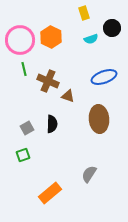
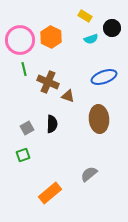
yellow rectangle: moved 1 px right, 3 px down; rotated 40 degrees counterclockwise
brown cross: moved 1 px down
gray semicircle: rotated 18 degrees clockwise
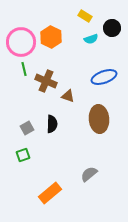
pink circle: moved 1 px right, 2 px down
brown cross: moved 2 px left, 1 px up
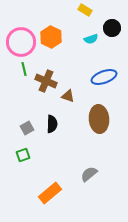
yellow rectangle: moved 6 px up
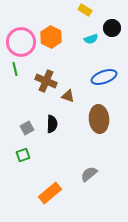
green line: moved 9 px left
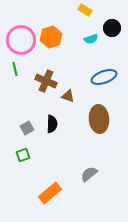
orange hexagon: rotated 15 degrees clockwise
pink circle: moved 2 px up
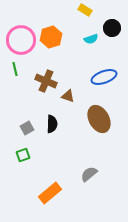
brown ellipse: rotated 24 degrees counterclockwise
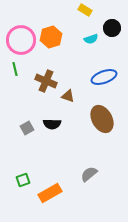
brown ellipse: moved 3 px right
black semicircle: rotated 90 degrees clockwise
green square: moved 25 px down
orange rectangle: rotated 10 degrees clockwise
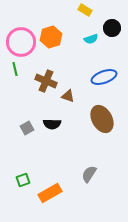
pink circle: moved 2 px down
gray semicircle: rotated 18 degrees counterclockwise
